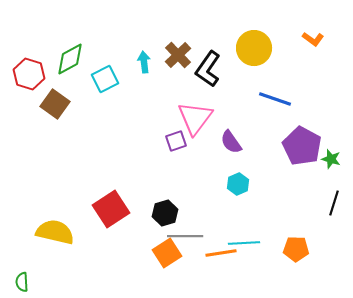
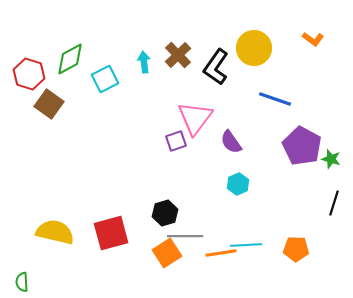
black L-shape: moved 8 px right, 2 px up
brown square: moved 6 px left
red square: moved 24 px down; rotated 18 degrees clockwise
cyan line: moved 2 px right, 2 px down
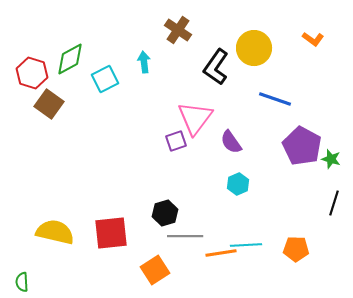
brown cross: moved 25 px up; rotated 12 degrees counterclockwise
red hexagon: moved 3 px right, 1 px up
red square: rotated 9 degrees clockwise
orange square: moved 12 px left, 17 px down
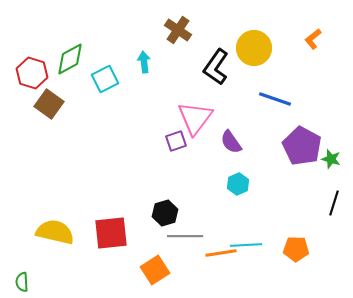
orange L-shape: rotated 105 degrees clockwise
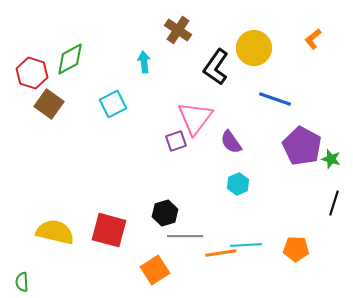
cyan square: moved 8 px right, 25 px down
red square: moved 2 px left, 3 px up; rotated 21 degrees clockwise
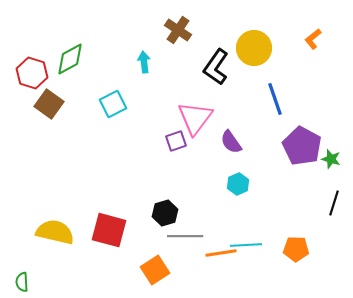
blue line: rotated 52 degrees clockwise
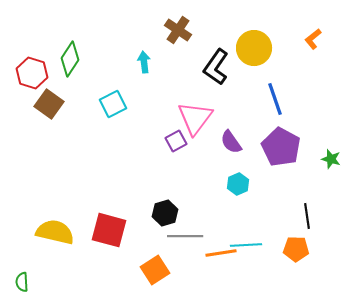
green diamond: rotated 28 degrees counterclockwise
purple square: rotated 10 degrees counterclockwise
purple pentagon: moved 21 px left, 1 px down
black line: moved 27 px left, 13 px down; rotated 25 degrees counterclockwise
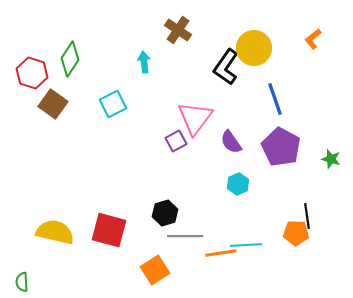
black L-shape: moved 10 px right
brown square: moved 4 px right
orange pentagon: moved 16 px up
